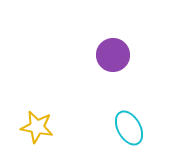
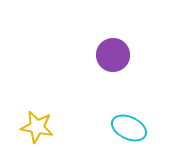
cyan ellipse: rotated 36 degrees counterclockwise
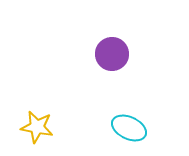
purple circle: moved 1 px left, 1 px up
